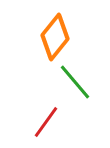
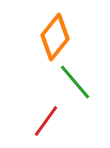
red line: moved 1 px up
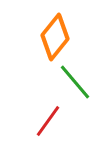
red line: moved 2 px right
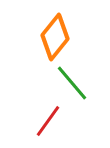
green line: moved 3 px left, 1 px down
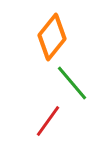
orange diamond: moved 3 px left
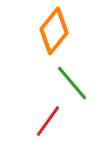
orange diamond: moved 2 px right, 6 px up
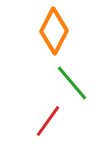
orange diamond: rotated 12 degrees counterclockwise
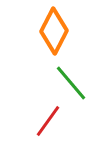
green line: moved 1 px left
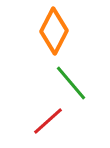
red line: rotated 12 degrees clockwise
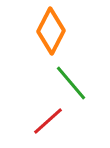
orange diamond: moved 3 px left
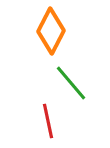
red line: rotated 60 degrees counterclockwise
